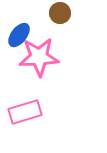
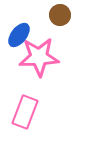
brown circle: moved 2 px down
pink rectangle: rotated 52 degrees counterclockwise
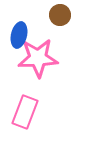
blue ellipse: rotated 25 degrees counterclockwise
pink star: moved 1 px left, 1 px down
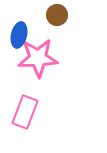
brown circle: moved 3 px left
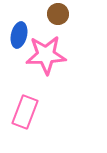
brown circle: moved 1 px right, 1 px up
pink star: moved 8 px right, 3 px up
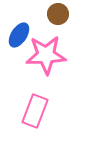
blue ellipse: rotated 20 degrees clockwise
pink rectangle: moved 10 px right, 1 px up
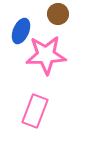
blue ellipse: moved 2 px right, 4 px up; rotated 10 degrees counterclockwise
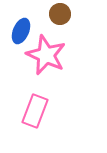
brown circle: moved 2 px right
pink star: rotated 27 degrees clockwise
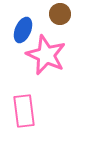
blue ellipse: moved 2 px right, 1 px up
pink rectangle: moved 11 px left; rotated 28 degrees counterclockwise
